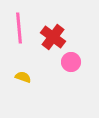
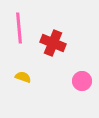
red cross: moved 6 px down; rotated 15 degrees counterclockwise
pink circle: moved 11 px right, 19 px down
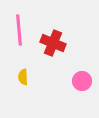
pink line: moved 2 px down
yellow semicircle: rotated 112 degrees counterclockwise
